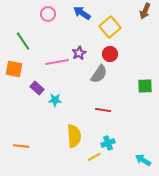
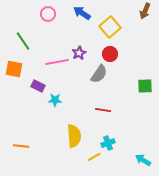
purple rectangle: moved 1 px right, 2 px up; rotated 16 degrees counterclockwise
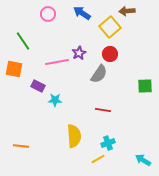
brown arrow: moved 18 px left; rotated 63 degrees clockwise
yellow line: moved 4 px right, 2 px down
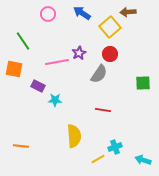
brown arrow: moved 1 px right, 1 px down
green square: moved 2 px left, 3 px up
cyan cross: moved 7 px right, 4 px down
cyan arrow: rotated 14 degrees counterclockwise
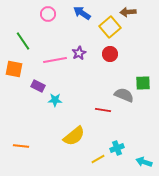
pink line: moved 2 px left, 2 px up
gray semicircle: moved 25 px right, 21 px down; rotated 102 degrees counterclockwise
yellow semicircle: rotated 55 degrees clockwise
cyan cross: moved 2 px right, 1 px down
cyan arrow: moved 1 px right, 2 px down
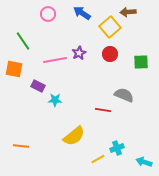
green square: moved 2 px left, 21 px up
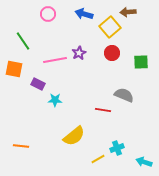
blue arrow: moved 2 px right, 1 px down; rotated 18 degrees counterclockwise
red circle: moved 2 px right, 1 px up
purple rectangle: moved 2 px up
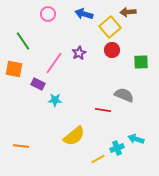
red circle: moved 3 px up
pink line: moved 1 px left, 3 px down; rotated 45 degrees counterclockwise
cyan arrow: moved 8 px left, 23 px up
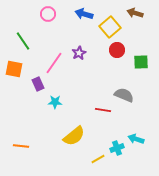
brown arrow: moved 7 px right, 1 px down; rotated 21 degrees clockwise
red circle: moved 5 px right
purple rectangle: rotated 40 degrees clockwise
cyan star: moved 2 px down
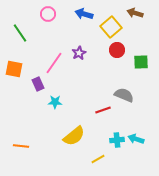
yellow square: moved 1 px right
green line: moved 3 px left, 8 px up
red line: rotated 28 degrees counterclockwise
cyan cross: moved 8 px up; rotated 16 degrees clockwise
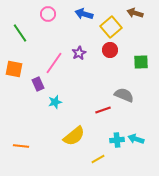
red circle: moved 7 px left
cyan star: rotated 16 degrees counterclockwise
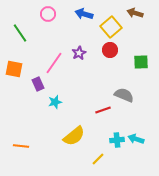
yellow line: rotated 16 degrees counterclockwise
